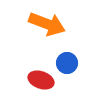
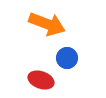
blue circle: moved 5 px up
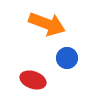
red ellipse: moved 8 px left
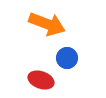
red ellipse: moved 8 px right
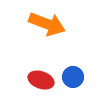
blue circle: moved 6 px right, 19 px down
